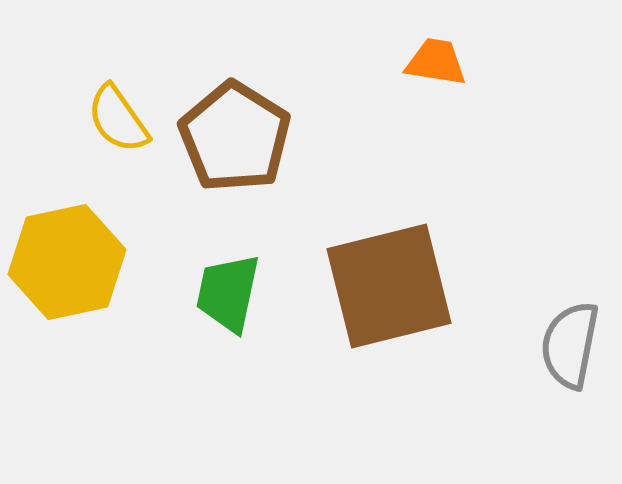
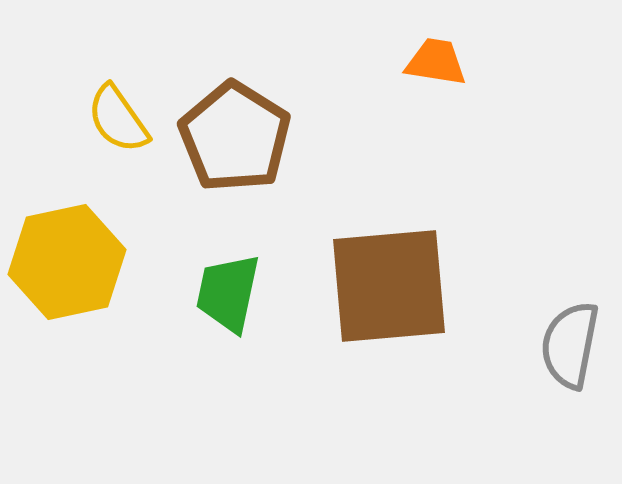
brown square: rotated 9 degrees clockwise
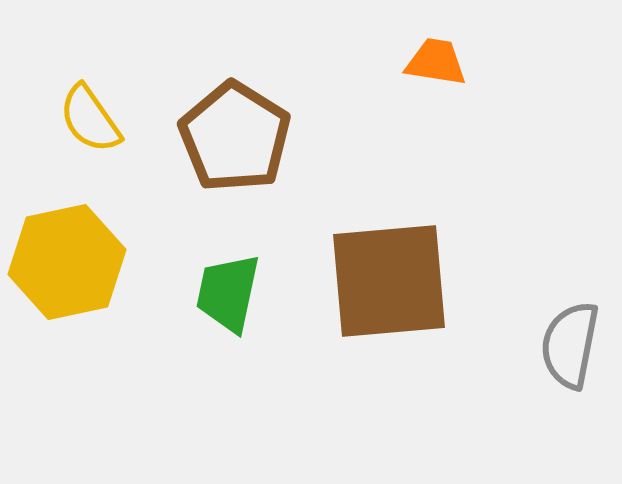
yellow semicircle: moved 28 px left
brown square: moved 5 px up
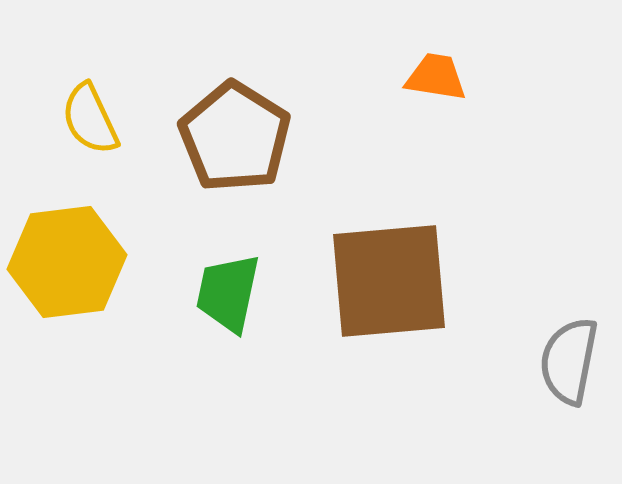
orange trapezoid: moved 15 px down
yellow semicircle: rotated 10 degrees clockwise
yellow hexagon: rotated 5 degrees clockwise
gray semicircle: moved 1 px left, 16 px down
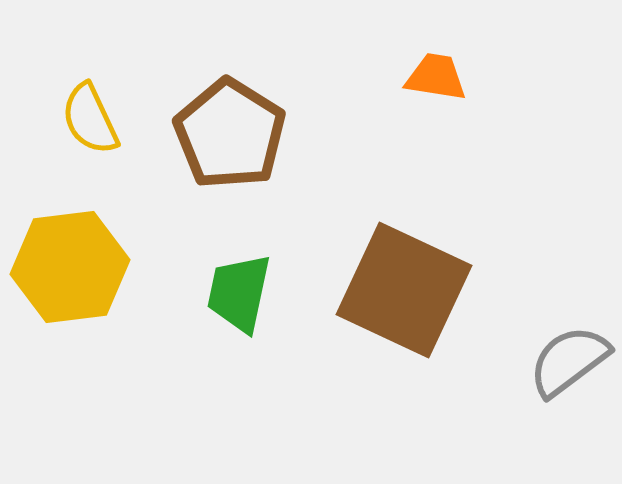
brown pentagon: moved 5 px left, 3 px up
yellow hexagon: moved 3 px right, 5 px down
brown square: moved 15 px right, 9 px down; rotated 30 degrees clockwise
green trapezoid: moved 11 px right
gray semicircle: rotated 42 degrees clockwise
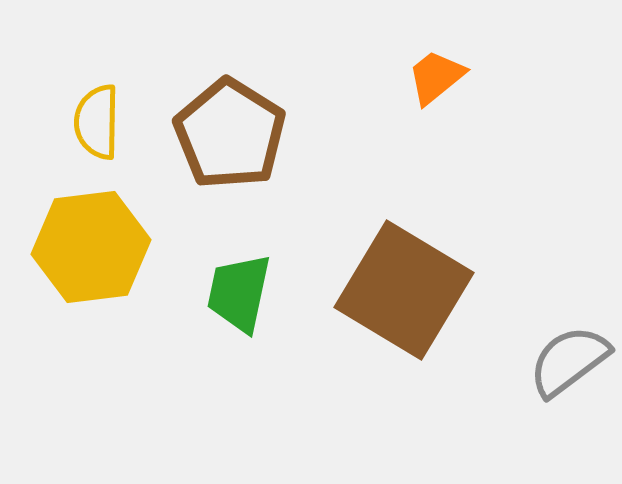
orange trapezoid: rotated 48 degrees counterclockwise
yellow semicircle: moved 7 px right, 3 px down; rotated 26 degrees clockwise
yellow hexagon: moved 21 px right, 20 px up
brown square: rotated 6 degrees clockwise
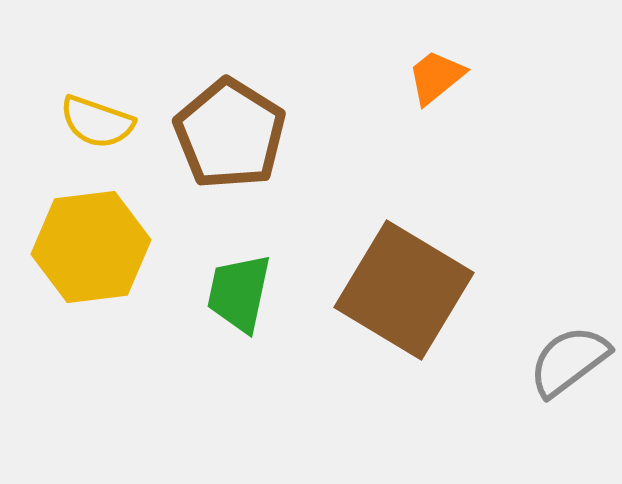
yellow semicircle: rotated 72 degrees counterclockwise
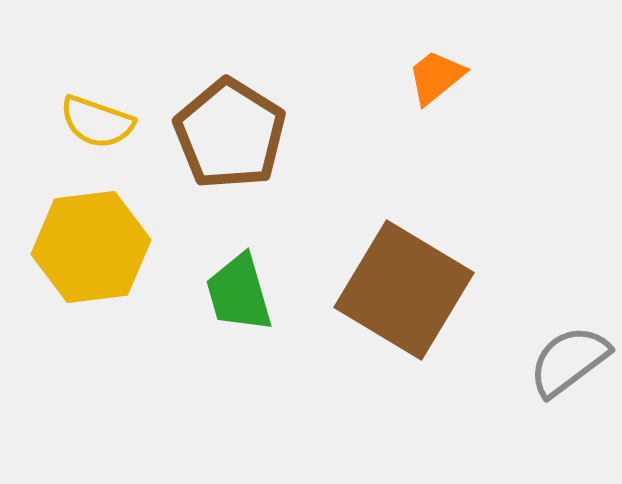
green trapezoid: rotated 28 degrees counterclockwise
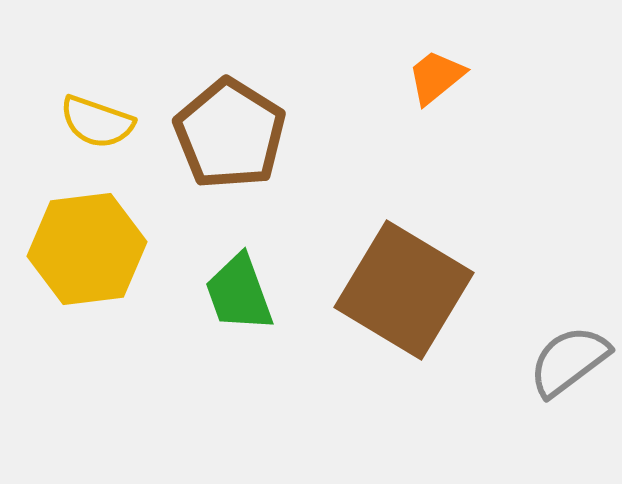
yellow hexagon: moved 4 px left, 2 px down
green trapezoid: rotated 4 degrees counterclockwise
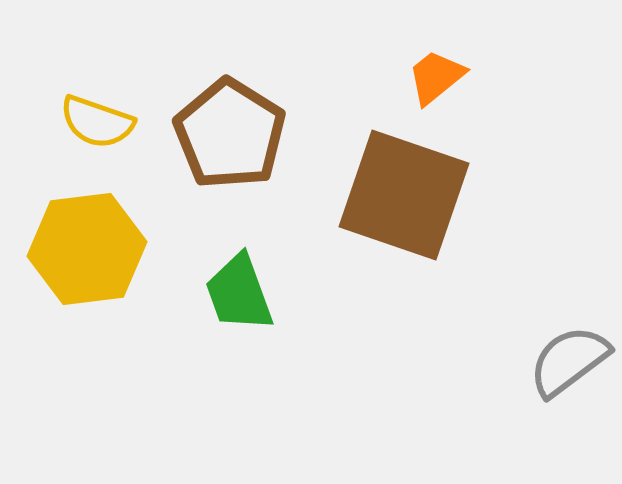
brown square: moved 95 px up; rotated 12 degrees counterclockwise
